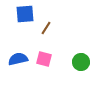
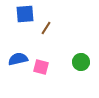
pink square: moved 3 px left, 8 px down
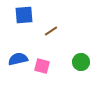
blue square: moved 1 px left, 1 px down
brown line: moved 5 px right, 3 px down; rotated 24 degrees clockwise
pink square: moved 1 px right, 1 px up
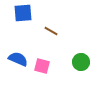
blue square: moved 1 px left, 2 px up
brown line: rotated 64 degrees clockwise
blue semicircle: rotated 36 degrees clockwise
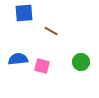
blue square: moved 1 px right
blue semicircle: rotated 30 degrees counterclockwise
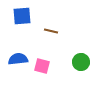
blue square: moved 2 px left, 3 px down
brown line: rotated 16 degrees counterclockwise
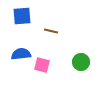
blue semicircle: moved 3 px right, 5 px up
pink square: moved 1 px up
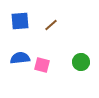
blue square: moved 2 px left, 5 px down
brown line: moved 6 px up; rotated 56 degrees counterclockwise
blue semicircle: moved 1 px left, 4 px down
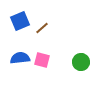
blue square: rotated 18 degrees counterclockwise
brown line: moved 9 px left, 3 px down
pink square: moved 5 px up
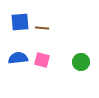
blue square: moved 1 px down; rotated 18 degrees clockwise
brown line: rotated 48 degrees clockwise
blue semicircle: moved 2 px left
